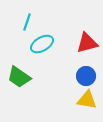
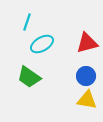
green trapezoid: moved 10 px right
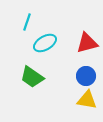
cyan ellipse: moved 3 px right, 1 px up
green trapezoid: moved 3 px right
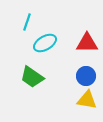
red triangle: rotated 15 degrees clockwise
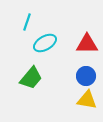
red triangle: moved 1 px down
green trapezoid: moved 1 px left, 1 px down; rotated 85 degrees counterclockwise
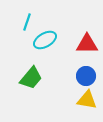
cyan ellipse: moved 3 px up
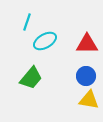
cyan ellipse: moved 1 px down
yellow triangle: moved 2 px right
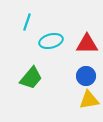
cyan ellipse: moved 6 px right; rotated 15 degrees clockwise
yellow triangle: rotated 20 degrees counterclockwise
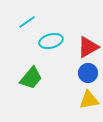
cyan line: rotated 36 degrees clockwise
red triangle: moved 1 px right, 3 px down; rotated 30 degrees counterclockwise
blue circle: moved 2 px right, 3 px up
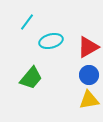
cyan line: rotated 18 degrees counterclockwise
blue circle: moved 1 px right, 2 px down
